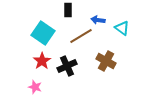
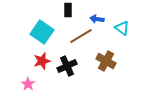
blue arrow: moved 1 px left, 1 px up
cyan square: moved 1 px left, 1 px up
red star: rotated 18 degrees clockwise
pink star: moved 7 px left, 3 px up; rotated 16 degrees clockwise
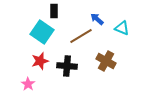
black rectangle: moved 14 px left, 1 px down
blue arrow: rotated 32 degrees clockwise
cyan triangle: rotated 14 degrees counterclockwise
red star: moved 2 px left
black cross: rotated 30 degrees clockwise
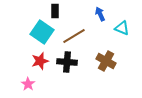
black rectangle: moved 1 px right
blue arrow: moved 3 px right, 5 px up; rotated 24 degrees clockwise
brown line: moved 7 px left
black cross: moved 4 px up
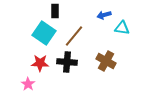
blue arrow: moved 4 px right, 1 px down; rotated 80 degrees counterclockwise
cyan triangle: rotated 14 degrees counterclockwise
cyan square: moved 2 px right, 1 px down
brown line: rotated 20 degrees counterclockwise
red star: moved 2 px down; rotated 18 degrees clockwise
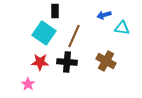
brown line: rotated 15 degrees counterclockwise
red star: moved 1 px up
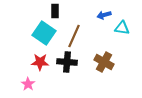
brown cross: moved 2 px left, 1 px down
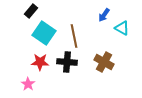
black rectangle: moved 24 px left; rotated 40 degrees clockwise
blue arrow: rotated 40 degrees counterclockwise
cyan triangle: rotated 21 degrees clockwise
brown line: rotated 35 degrees counterclockwise
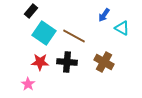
brown line: rotated 50 degrees counterclockwise
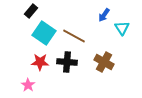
cyan triangle: rotated 28 degrees clockwise
pink star: moved 1 px down
